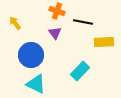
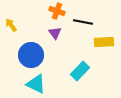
yellow arrow: moved 4 px left, 2 px down
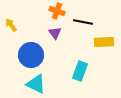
cyan rectangle: rotated 24 degrees counterclockwise
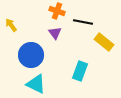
yellow rectangle: rotated 42 degrees clockwise
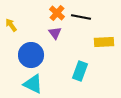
orange cross: moved 2 px down; rotated 21 degrees clockwise
black line: moved 2 px left, 5 px up
yellow rectangle: rotated 42 degrees counterclockwise
cyan triangle: moved 3 px left
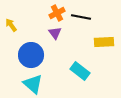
orange cross: rotated 21 degrees clockwise
cyan rectangle: rotated 72 degrees counterclockwise
cyan triangle: rotated 15 degrees clockwise
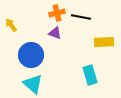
orange cross: rotated 14 degrees clockwise
purple triangle: rotated 32 degrees counterclockwise
cyan rectangle: moved 10 px right, 4 px down; rotated 36 degrees clockwise
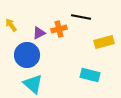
orange cross: moved 2 px right, 16 px down
purple triangle: moved 16 px left; rotated 48 degrees counterclockwise
yellow rectangle: rotated 12 degrees counterclockwise
blue circle: moved 4 px left
cyan rectangle: rotated 60 degrees counterclockwise
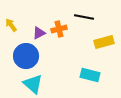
black line: moved 3 px right
blue circle: moved 1 px left, 1 px down
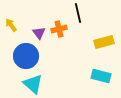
black line: moved 6 px left, 4 px up; rotated 66 degrees clockwise
purple triangle: rotated 40 degrees counterclockwise
cyan rectangle: moved 11 px right, 1 px down
